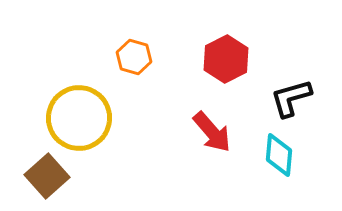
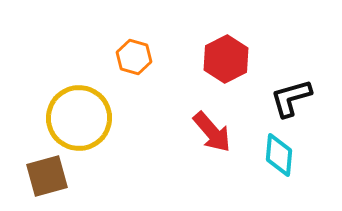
brown square: rotated 27 degrees clockwise
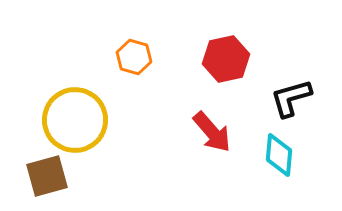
red hexagon: rotated 15 degrees clockwise
yellow circle: moved 4 px left, 2 px down
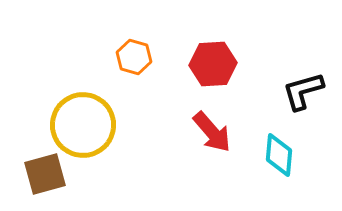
red hexagon: moved 13 px left, 5 px down; rotated 9 degrees clockwise
black L-shape: moved 12 px right, 7 px up
yellow circle: moved 8 px right, 5 px down
brown square: moved 2 px left, 2 px up
